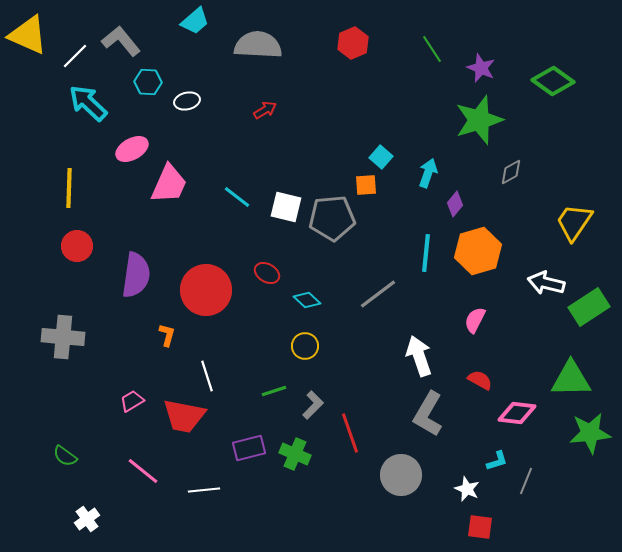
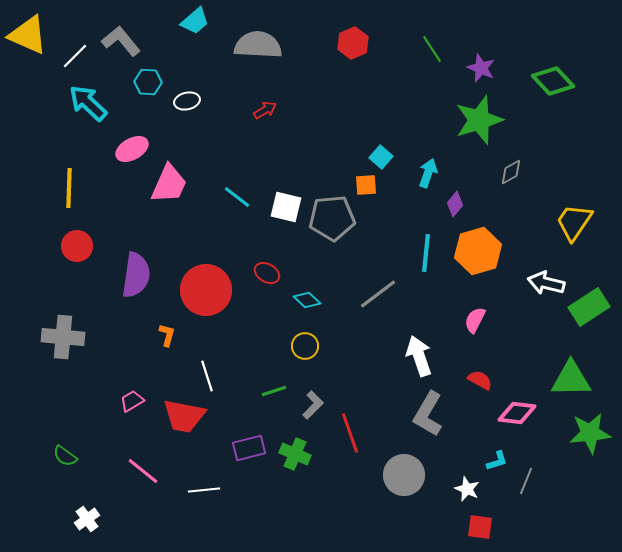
green diamond at (553, 81): rotated 12 degrees clockwise
gray circle at (401, 475): moved 3 px right
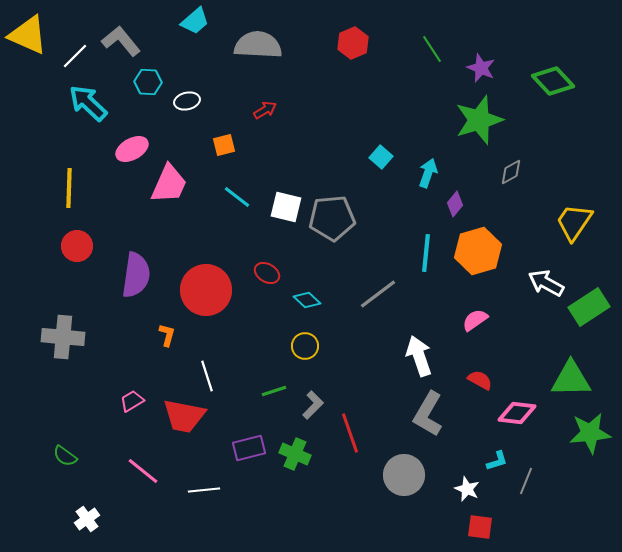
orange square at (366, 185): moved 142 px left, 40 px up; rotated 10 degrees counterclockwise
white arrow at (546, 283): rotated 15 degrees clockwise
pink semicircle at (475, 320): rotated 28 degrees clockwise
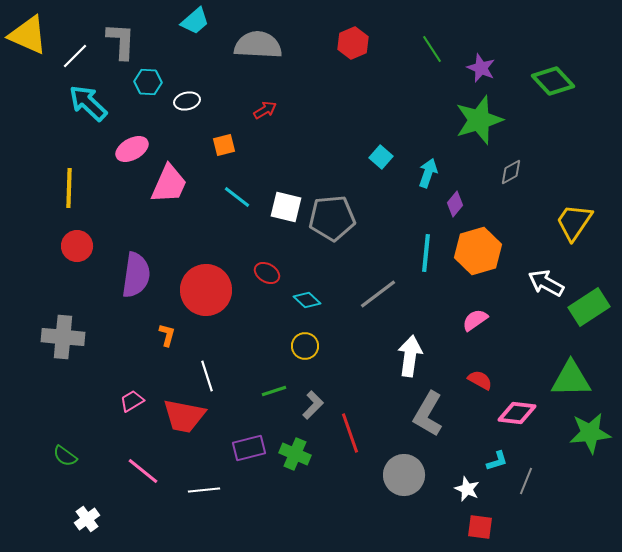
gray L-shape at (121, 41): rotated 42 degrees clockwise
white arrow at (419, 356): moved 9 px left; rotated 27 degrees clockwise
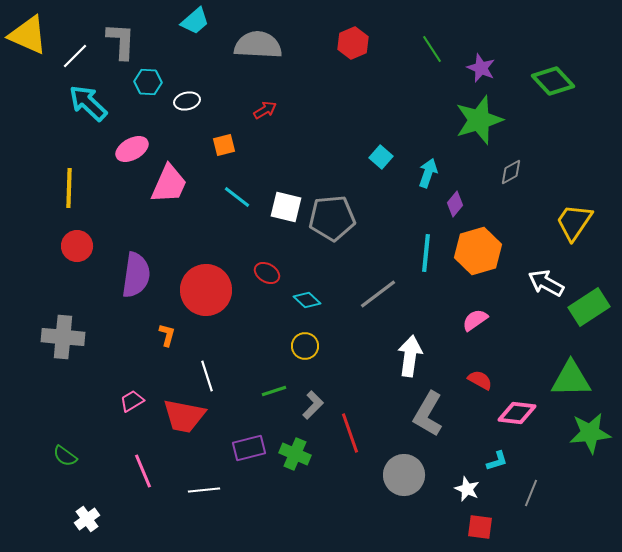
pink line at (143, 471): rotated 28 degrees clockwise
gray line at (526, 481): moved 5 px right, 12 px down
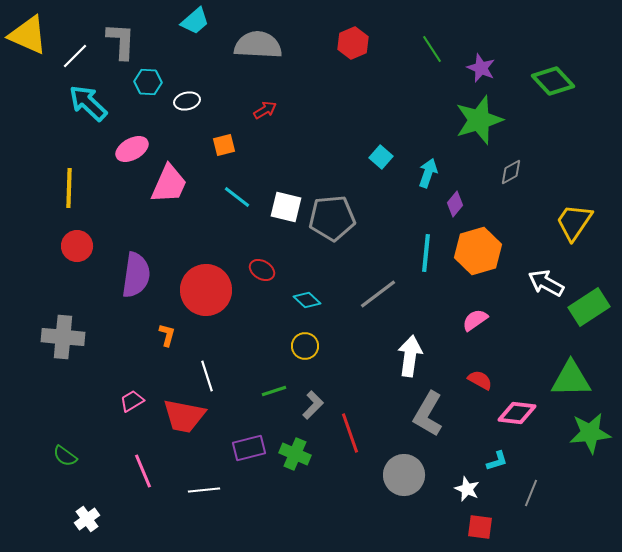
red ellipse at (267, 273): moved 5 px left, 3 px up
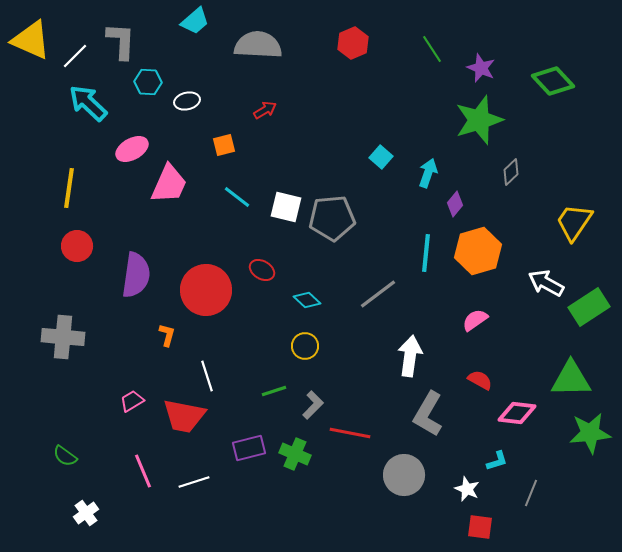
yellow triangle at (28, 35): moved 3 px right, 5 px down
gray diamond at (511, 172): rotated 16 degrees counterclockwise
yellow line at (69, 188): rotated 6 degrees clockwise
red line at (350, 433): rotated 60 degrees counterclockwise
white line at (204, 490): moved 10 px left, 8 px up; rotated 12 degrees counterclockwise
white cross at (87, 519): moved 1 px left, 6 px up
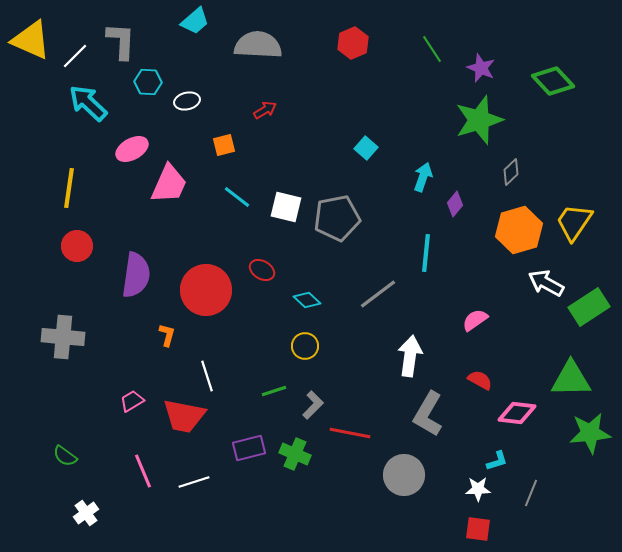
cyan square at (381, 157): moved 15 px left, 9 px up
cyan arrow at (428, 173): moved 5 px left, 4 px down
gray pentagon at (332, 218): moved 5 px right; rotated 6 degrees counterclockwise
orange hexagon at (478, 251): moved 41 px right, 21 px up
white star at (467, 489): moved 11 px right; rotated 25 degrees counterclockwise
red square at (480, 527): moved 2 px left, 2 px down
